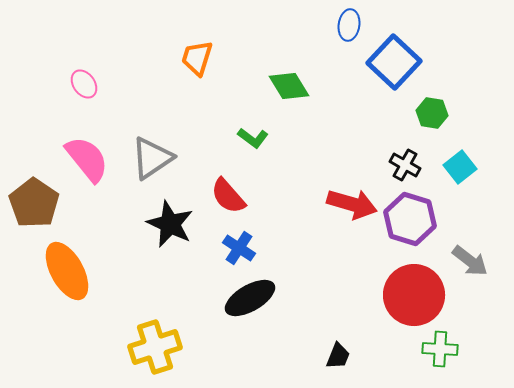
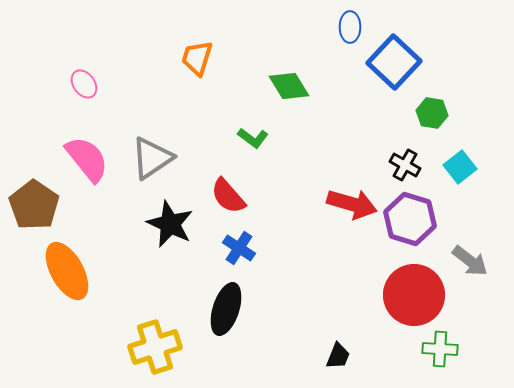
blue ellipse: moved 1 px right, 2 px down; rotated 8 degrees counterclockwise
brown pentagon: moved 2 px down
black ellipse: moved 24 px left, 11 px down; rotated 42 degrees counterclockwise
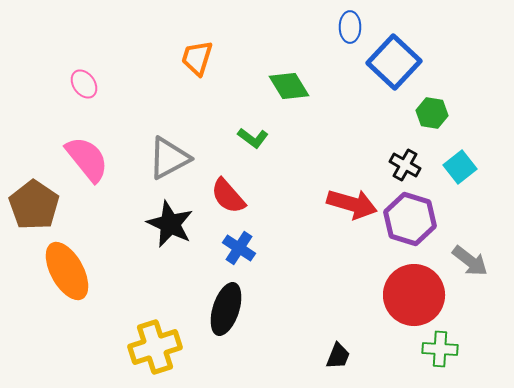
gray triangle: moved 17 px right; rotated 6 degrees clockwise
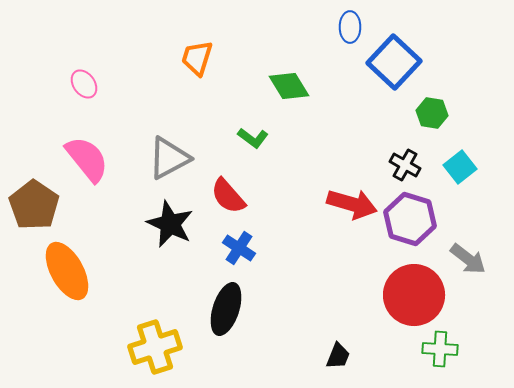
gray arrow: moved 2 px left, 2 px up
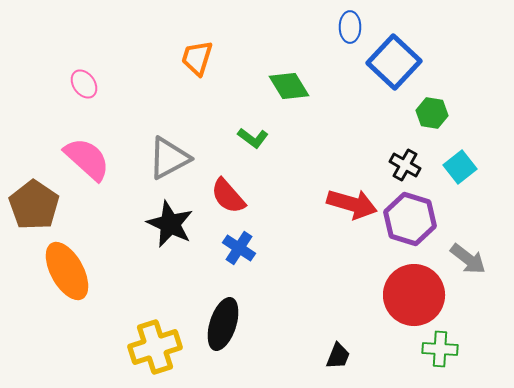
pink semicircle: rotated 9 degrees counterclockwise
black ellipse: moved 3 px left, 15 px down
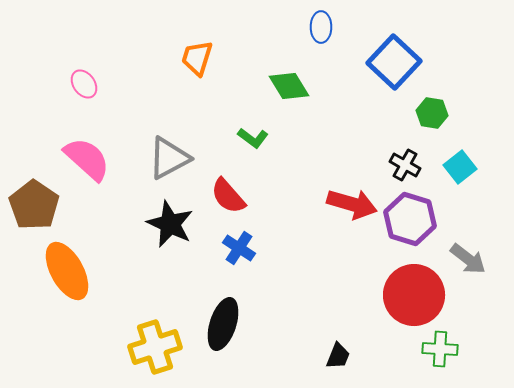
blue ellipse: moved 29 px left
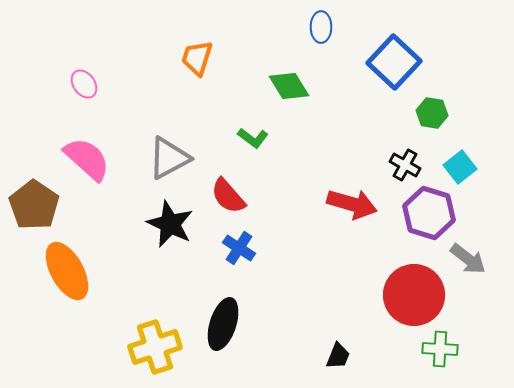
purple hexagon: moved 19 px right, 6 px up
